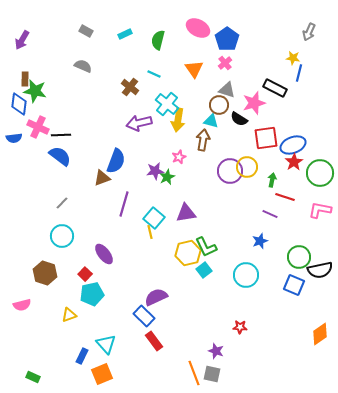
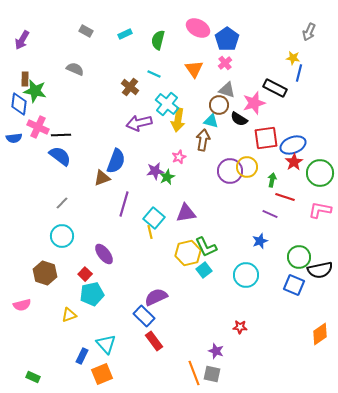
gray semicircle at (83, 66): moved 8 px left, 3 px down
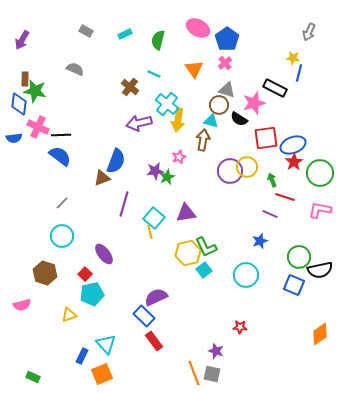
green arrow at (272, 180): rotated 32 degrees counterclockwise
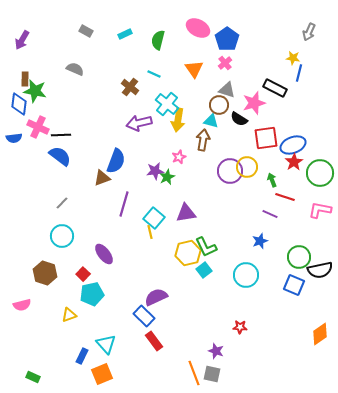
red square at (85, 274): moved 2 px left
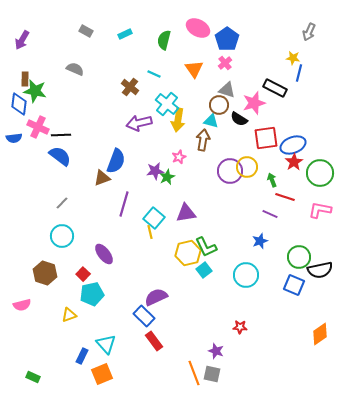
green semicircle at (158, 40): moved 6 px right
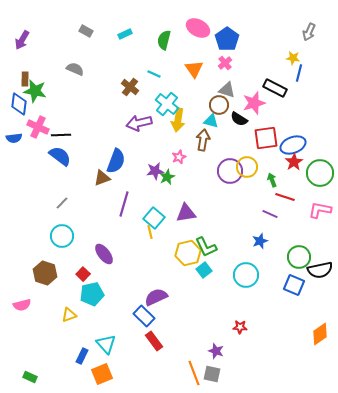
green rectangle at (33, 377): moved 3 px left
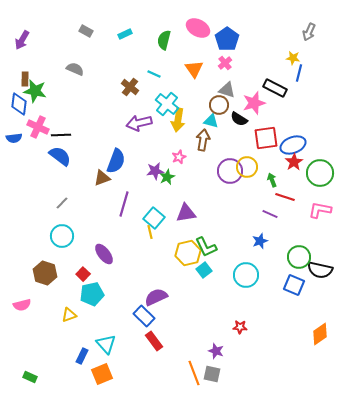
black semicircle at (320, 270): rotated 25 degrees clockwise
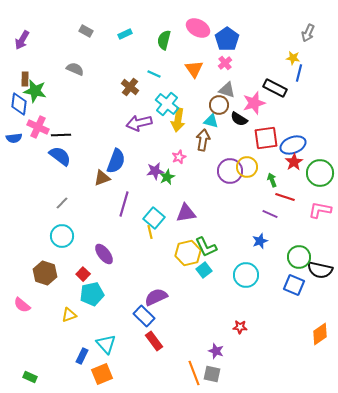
gray arrow at (309, 32): moved 1 px left, 1 px down
pink semicircle at (22, 305): rotated 54 degrees clockwise
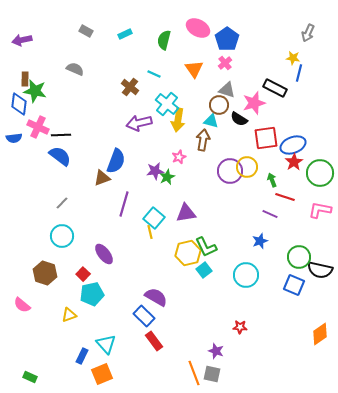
purple arrow at (22, 40): rotated 48 degrees clockwise
purple semicircle at (156, 297): rotated 55 degrees clockwise
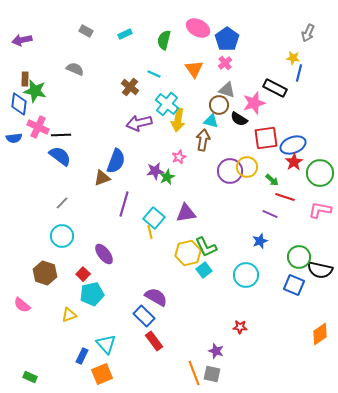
green arrow at (272, 180): rotated 152 degrees clockwise
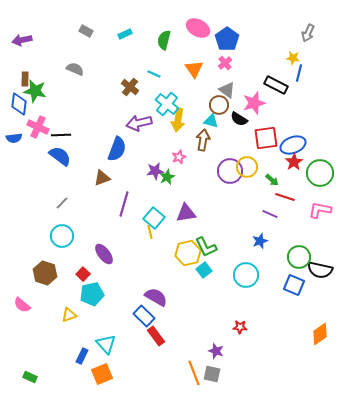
black rectangle at (275, 88): moved 1 px right, 3 px up
gray triangle at (227, 90): rotated 18 degrees clockwise
blue semicircle at (116, 161): moved 1 px right, 12 px up
red rectangle at (154, 341): moved 2 px right, 5 px up
